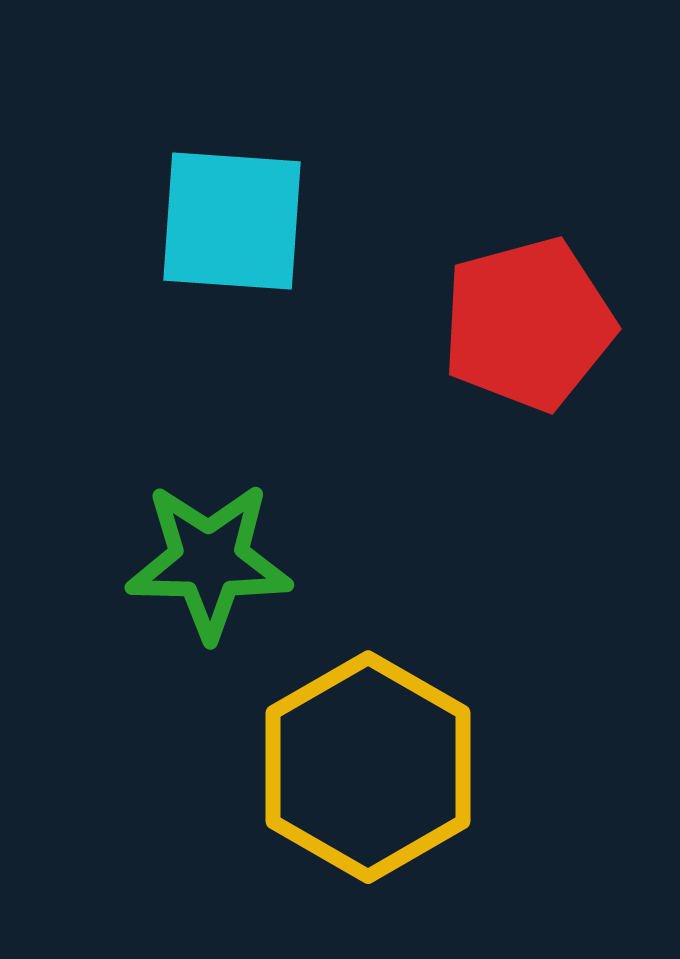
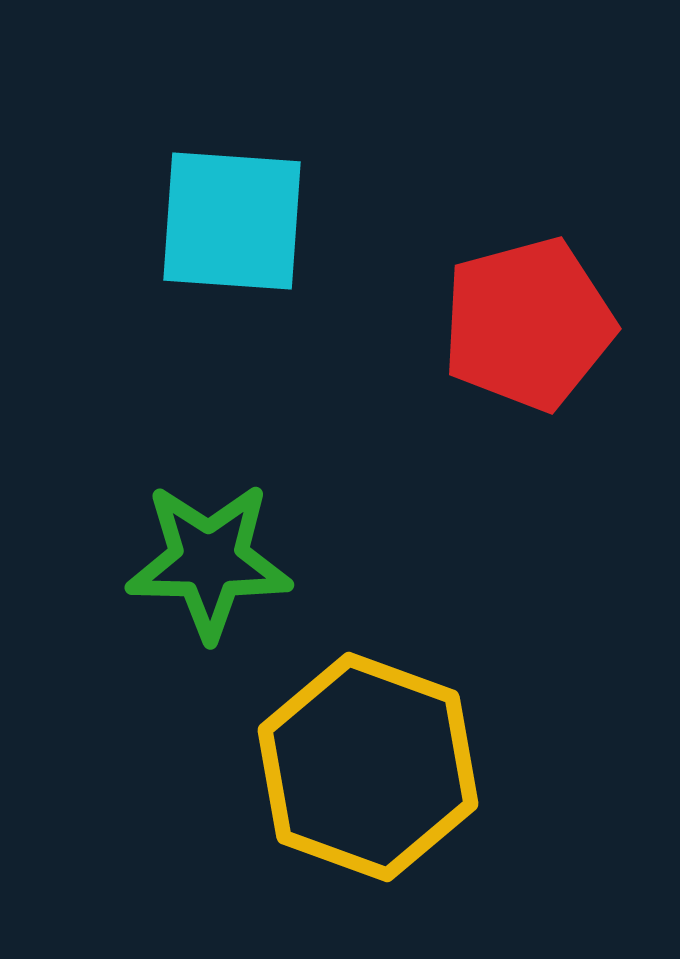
yellow hexagon: rotated 10 degrees counterclockwise
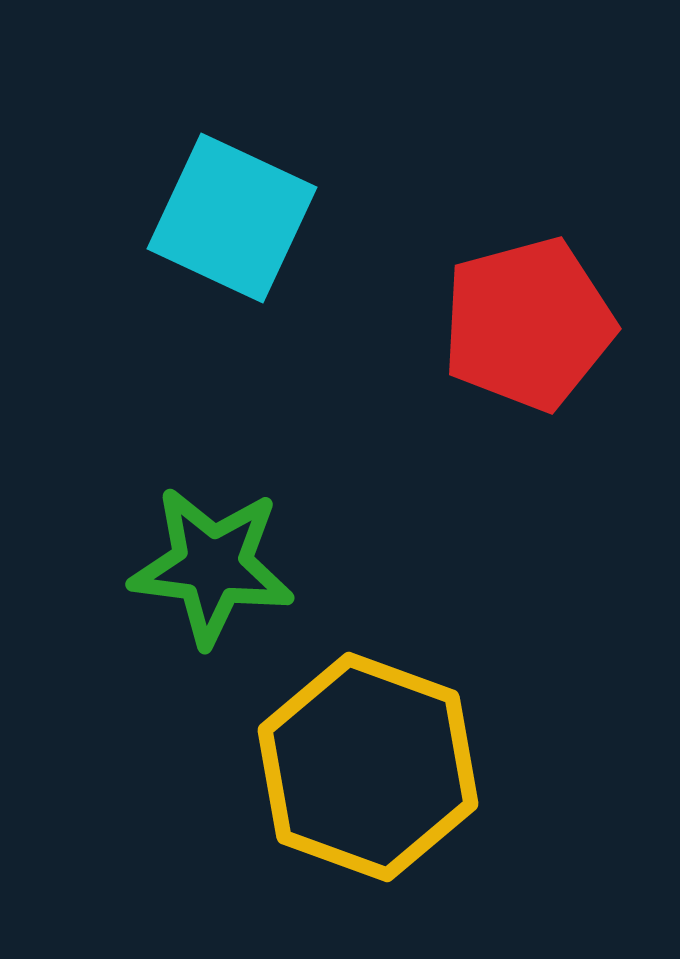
cyan square: moved 3 px up; rotated 21 degrees clockwise
green star: moved 3 px right, 5 px down; rotated 6 degrees clockwise
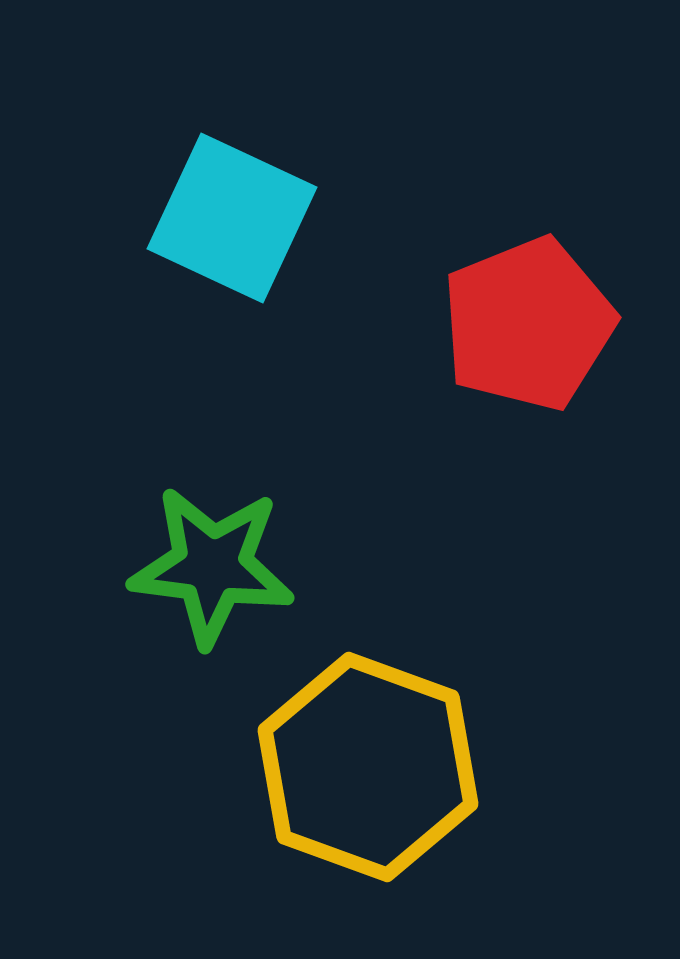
red pentagon: rotated 7 degrees counterclockwise
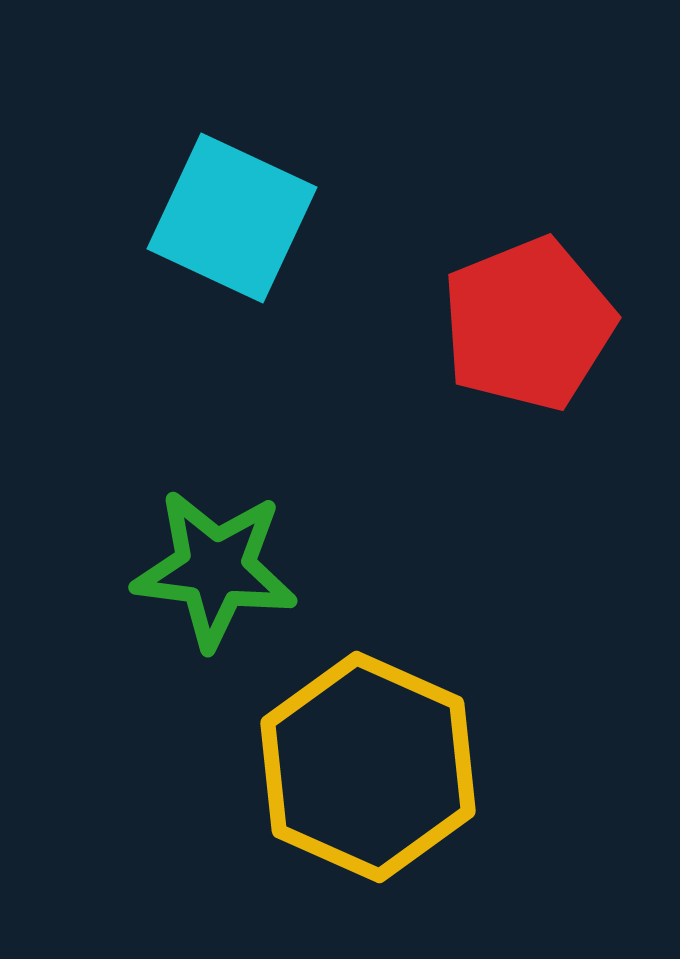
green star: moved 3 px right, 3 px down
yellow hexagon: rotated 4 degrees clockwise
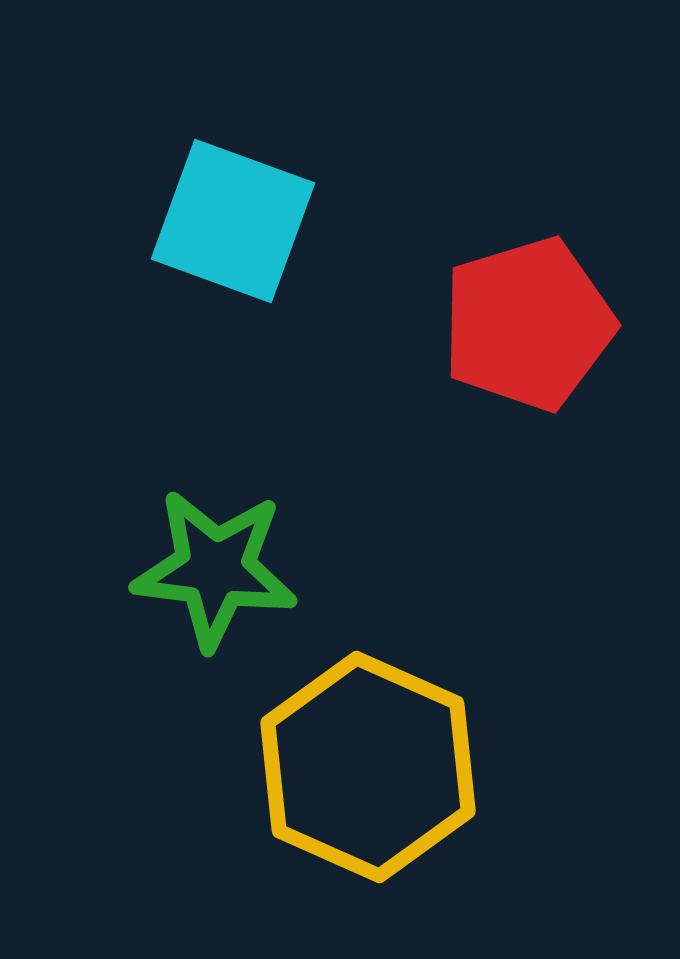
cyan square: moved 1 px right, 3 px down; rotated 5 degrees counterclockwise
red pentagon: rotated 5 degrees clockwise
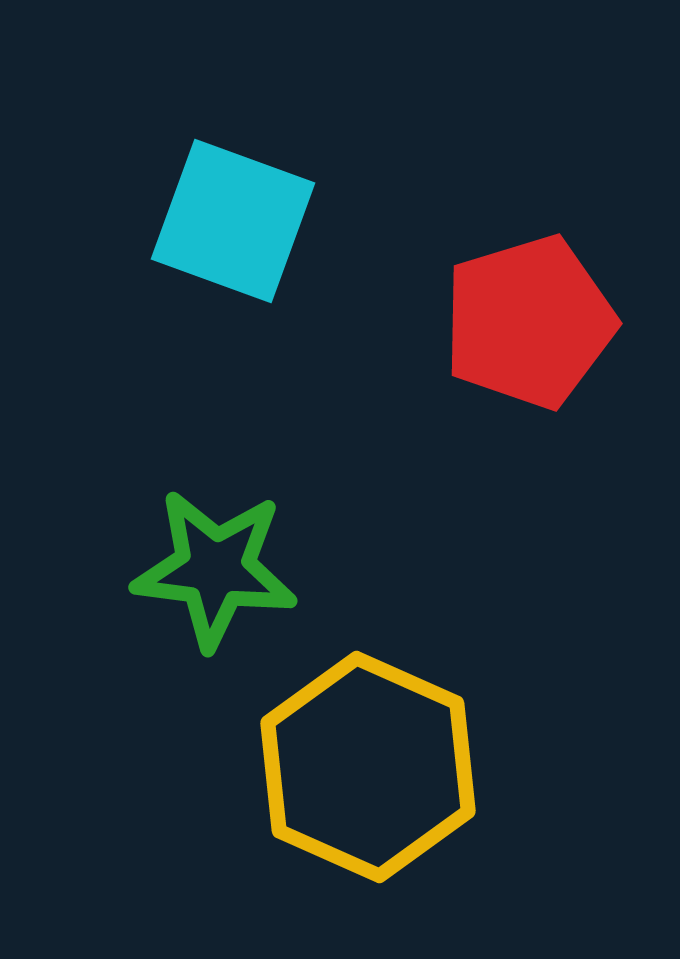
red pentagon: moved 1 px right, 2 px up
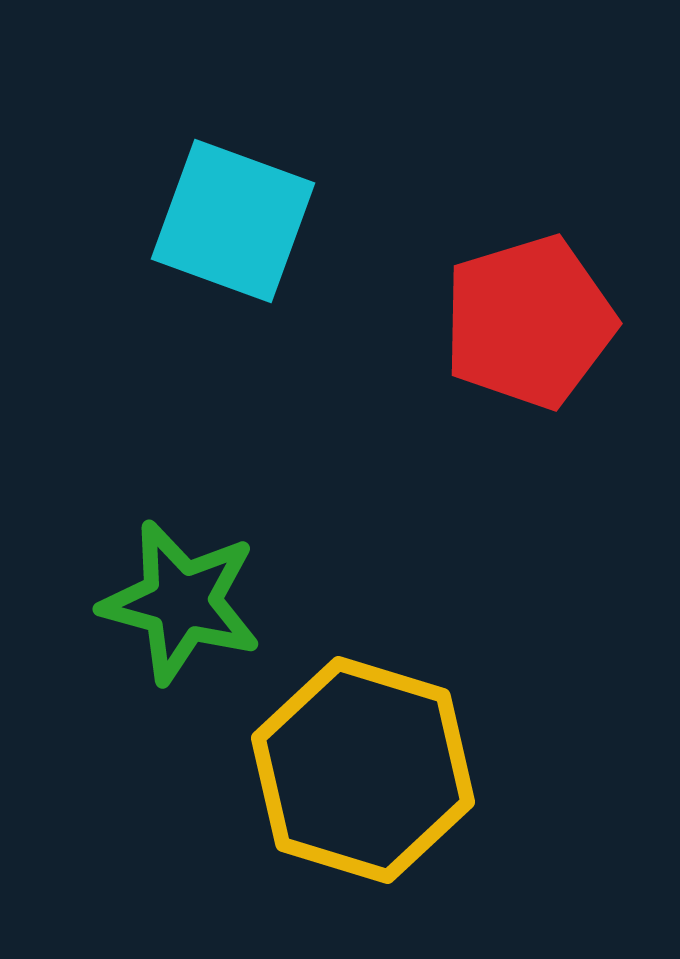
green star: moved 34 px left, 33 px down; rotated 8 degrees clockwise
yellow hexagon: moved 5 px left, 3 px down; rotated 7 degrees counterclockwise
